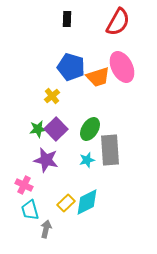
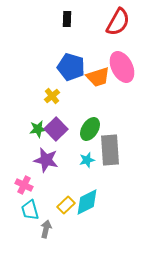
yellow rectangle: moved 2 px down
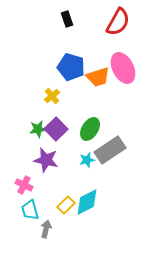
black rectangle: rotated 21 degrees counterclockwise
pink ellipse: moved 1 px right, 1 px down
gray rectangle: rotated 60 degrees clockwise
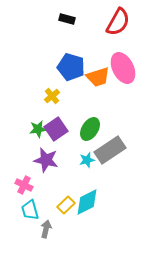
black rectangle: rotated 56 degrees counterclockwise
purple square: rotated 10 degrees clockwise
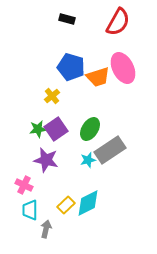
cyan star: moved 1 px right
cyan diamond: moved 1 px right, 1 px down
cyan trapezoid: rotated 15 degrees clockwise
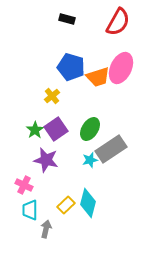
pink ellipse: moved 2 px left; rotated 52 degrees clockwise
green star: moved 3 px left, 1 px down; rotated 24 degrees counterclockwise
gray rectangle: moved 1 px right, 1 px up
cyan star: moved 2 px right
cyan diamond: rotated 48 degrees counterclockwise
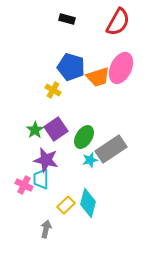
yellow cross: moved 1 px right, 6 px up; rotated 21 degrees counterclockwise
green ellipse: moved 6 px left, 8 px down
cyan trapezoid: moved 11 px right, 31 px up
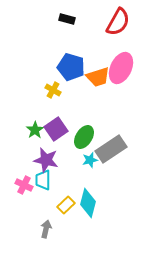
cyan trapezoid: moved 2 px right, 1 px down
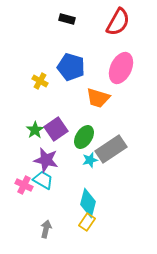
orange trapezoid: moved 21 px down; rotated 35 degrees clockwise
yellow cross: moved 13 px left, 9 px up
cyan trapezoid: rotated 120 degrees clockwise
yellow rectangle: moved 21 px right, 17 px down; rotated 12 degrees counterclockwise
